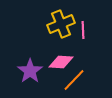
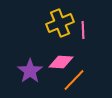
yellow cross: moved 1 px left, 1 px up
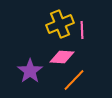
yellow cross: moved 1 px down
pink line: moved 1 px left
pink diamond: moved 1 px right, 5 px up
